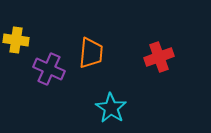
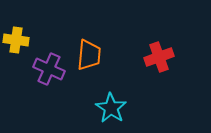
orange trapezoid: moved 2 px left, 2 px down
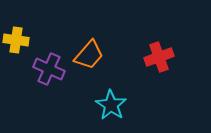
orange trapezoid: rotated 36 degrees clockwise
cyan star: moved 3 px up
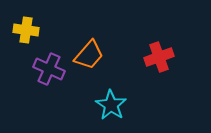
yellow cross: moved 10 px right, 10 px up
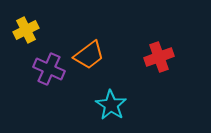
yellow cross: rotated 35 degrees counterclockwise
orange trapezoid: rotated 12 degrees clockwise
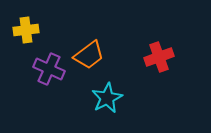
yellow cross: rotated 20 degrees clockwise
cyan star: moved 4 px left, 7 px up; rotated 12 degrees clockwise
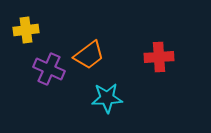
red cross: rotated 16 degrees clockwise
cyan star: rotated 24 degrees clockwise
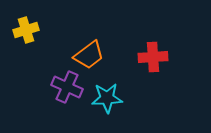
yellow cross: rotated 10 degrees counterclockwise
red cross: moved 6 px left
purple cross: moved 18 px right, 18 px down
